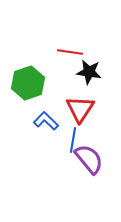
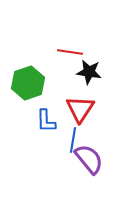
blue L-shape: rotated 135 degrees counterclockwise
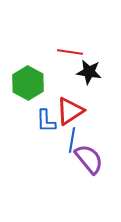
green hexagon: rotated 12 degrees counterclockwise
red triangle: moved 10 px left, 2 px down; rotated 24 degrees clockwise
blue line: moved 1 px left
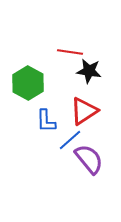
black star: moved 1 px up
red triangle: moved 14 px right
blue line: moved 2 px left; rotated 40 degrees clockwise
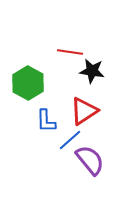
black star: moved 3 px right
purple semicircle: moved 1 px right, 1 px down
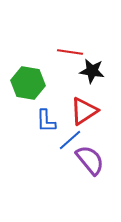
green hexagon: rotated 20 degrees counterclockwise
